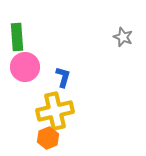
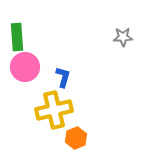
gray star: rotated 24 degrees counterclockwise
yellow cross: moved 1 px left, 1 px up
orange hexagon: moved 28 px right
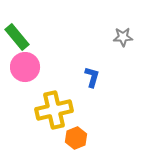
green rectangle: rotated 36 degrees counterclockwise
blue L-shape: moved 29 px right
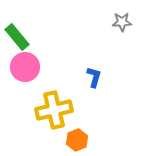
gray star: moved 1 px left, 15 px up
blue L-shape: moved 2 px right
orange hexagon: moved 1 px right, 2 px down
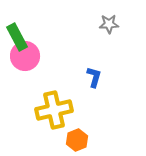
gray star: moved 13 px left, 2 px down
green rectangle: rotated 12 degrees clockwise
pink circle: moved 11 px up
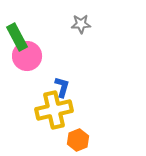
gray star: moved 28 px left
pink circle: moved 2 px right
blue L-shape: moved 32 px left, 10 px down
orange hexagon: moved 1 px right
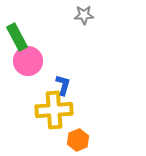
gray star: moved 3 px right, 9 px up
pink circle: moved 1 px right, 5 px down
blue L-shape: moved 1 px right, 2 px up
yellow cross: rotated 9 degrees clockwise
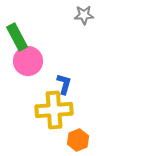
blue L-shape: moved 1 px right, 1 px up
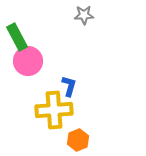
blue L-shape: moved 5 px right, 2 px down
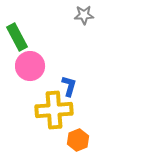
pink circle: moved 2 px right, 5 px down
